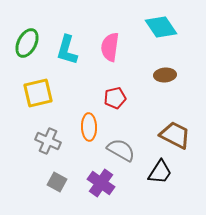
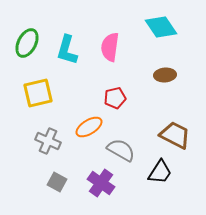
orange ellipse: rotated 60 degrees clockwise
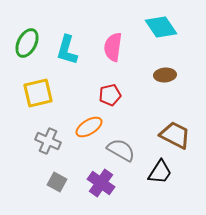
pink semicircle: moved 3 px right
red pentagon: moved 5 px left, 3 px up
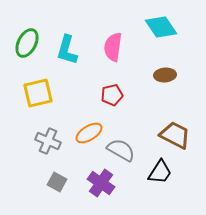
red pentagon: moved 2 px right
orange ellipse: moved 6 px down
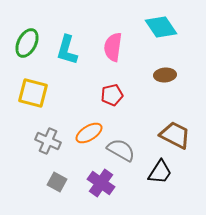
yellow square: moved 5 px left; rotated 28 degrees clockwise
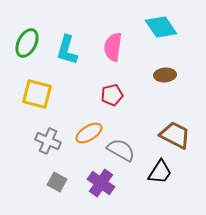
yellow square: moved 4 px right, 1 px down
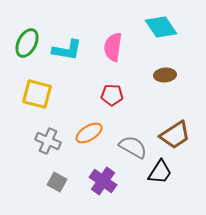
cyan L-shape: rotated 96 degrees counterclockwise
red pentagon: rotated 15 degrees clockwise
brown trapezoid: rotated 120 degrees clockwise
gray semicircle: moved 12 px right, 3 px up
purple cross: moved 2 px right, 2 px up
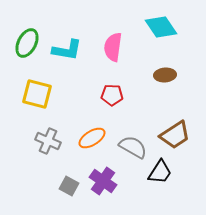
orange ellipse: moved 3 px right, 5 px down
gray square: moved 12 px right, 4 px down
